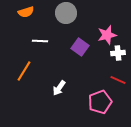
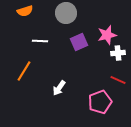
orange semicircle: moved 1 px left, 1 px up
purple square: moved 1 px left, 5 px up; rotated 30 degrees clockwise
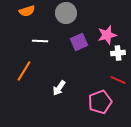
orange semicircle: moved 2 px right
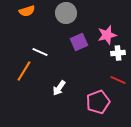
white line: moved 11 px down; rotated 21 degrees clockwise
pink pentagon: moved 2 px left
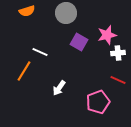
purple square: rotated 36 degrees counterclockwise
